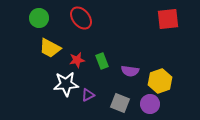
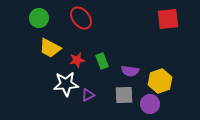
gray square: moved 4 px right, 8 px up; rotated 24 degrees counterclockwise
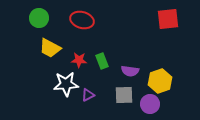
red ellipse: moved 1 px right, 2 px down; rotated 35 degrees counterclockwise
red star: moved 2 px right; rotated 14 degrees clockwise
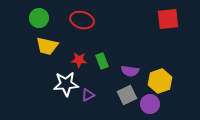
yellow trapezoid: moved 3 px left, 2 px up; rotated 15 degrees counterclockwise
gray square: moved 3 px right; rotated 24 degrees counterclockwise
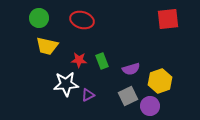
purple semicircle: moved 1 px right, 2 px up; rotated 24 degrees counterclockwise
gray square: moved 1 px right, 1 px down
purple circle: moved 2 px down
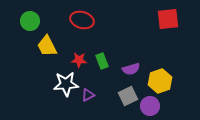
green circle: moved 9 px left, 3 px down
yellow trapezoid: rotated 50 degrees clockwise
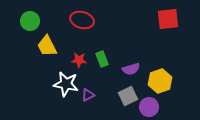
green rectangle: moved 2 px up
white star: rotated 15 degrees clockwise
purple circle: moved 1 px left, 1 px down
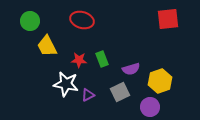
gray square: moved 8 px left, 4 px up
purple circle: moved 1 px right
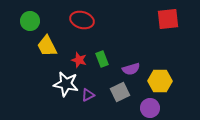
red star: rotated 14 degrees clockwise
yellow hexagon: rotated 20 degrees clockwise
purple circle: moved 1 px down
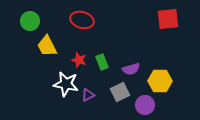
green rectangle: moved 3 px down
purple circle: moved 5 px left, 3 px up
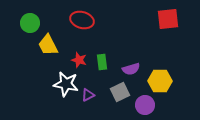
green circle: moved 2 px down
yellow trapezoid: moved 1 px right, 1 px up
green rectangle: rotated 14 degrees clockwise
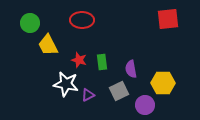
red ellipse: rotated 15 degrees counterclockwise
purple semicircle: rotated 96 degrees clockwise
yellow hexagon: moved 3 px right, 2 px down
gray square: moved 1 px left, 1 px up
